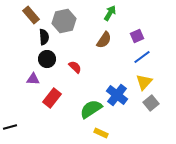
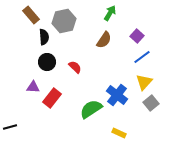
purple square: rotated 24 degrees counterclockwise
black circle: moved 3 px down
purple triangle: moved 8 px down
yellow rectangle: moved 18 px right
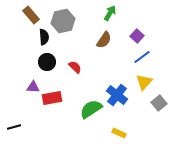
gray hexagon: moved 1 px left
red rectangle: rotated 42 degrees clockwise
gray square: moved 8 px right
black line: moved 4 px right
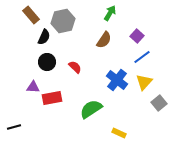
black semicircle: rotated 28 degrees clockwise
blue cross: moved 15 px up
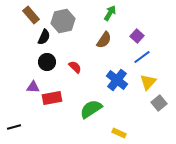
yellow triangle: moved 4 px right
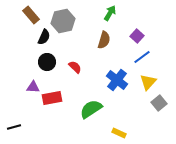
brown semicircle: rotated 18 degrees counterclockwise
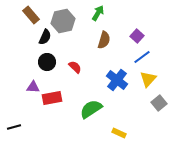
green arrow: moved 12 px left
black semicircle: moved 1 px right
yellow triangle: moved 3 px up
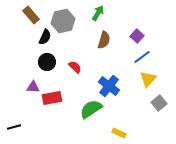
blue cross: moved 8 px left, 6 px down
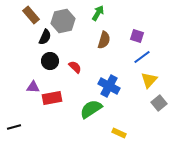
purple square: rotated 24 degrees counterclockwise
black circle: moved 3 px right, 1 px up
yellow triangle: moved 1 px right, 1 px down
blue cross: rotated 10 degrees counterclockwise
